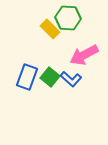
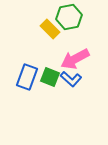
green hexagon: moved 1 px right, 1 px up; rotated 15 degrees counterclockwise
pink arrow: moved 9 px left, 4 px down
green square: rotated 18 degrees counterclockwise
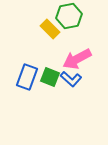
green hexagon: moved 1 px up
pink arrow: moved 2 px right
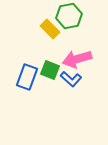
pink arrow: rotated 12 degrees clockwise
green square: moved 7 px up
